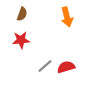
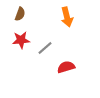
brown semicircle: moved 2 px left
gray line: moved 18 px up
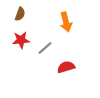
orange arrow: moved 1 px left, 5 px down
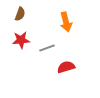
gray line: moved 2 px right; rotated 21 degrees clockwise
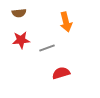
brown semicircle: moved 1 px left, 1 px up; rotated 64 degrees clockwise
red semicircle: moved 5 px left, 6 px down
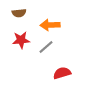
orange arrow: moved 16 px left, 3 px down; rotated 102 degrees clockwise
gray line: moved 1 px left, 1 px up; rotated 21 degrees counterclockwise
red semicircle: moved 1 px right
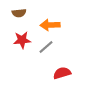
red star: moved 1 px right
